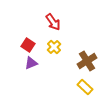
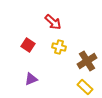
red arrow: rotated 12 degrees counterclockwise
yellow cross: moved 5 px right; rotated 32 degrees counterclockwise
purple triangle: moved 16 px down
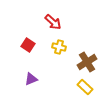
brown cross: moved 1 px down
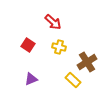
yellow rectangle: moved 12 px left, 7 px up
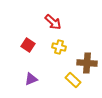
brown cross: moved 1 px down; rotated 36 degrees clockwise
